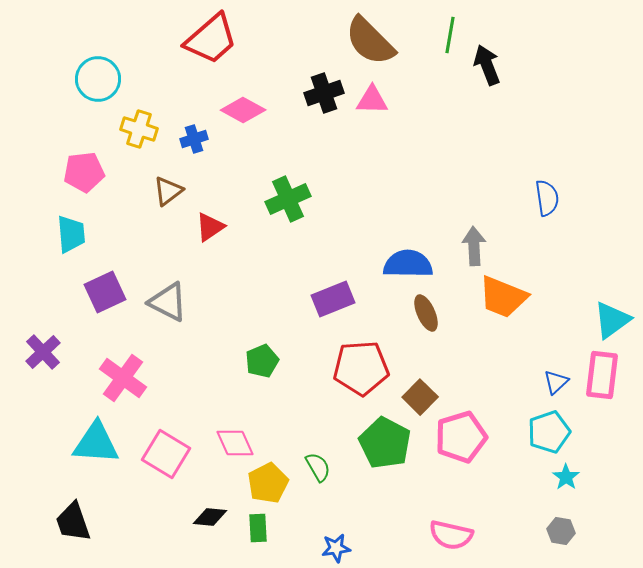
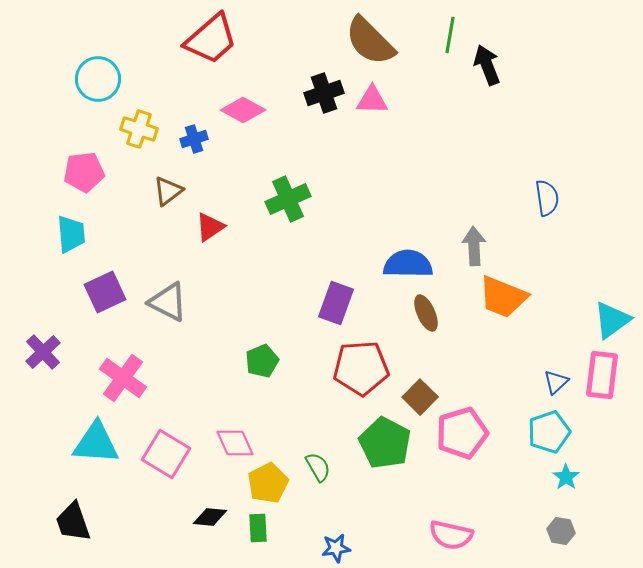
purple rectangle at (333, 299): moved 3 px right, 4 px down; rotated 48 degrees counterclockwise
pink pentagon at (461, 437): moved 1 px right, 4 px up
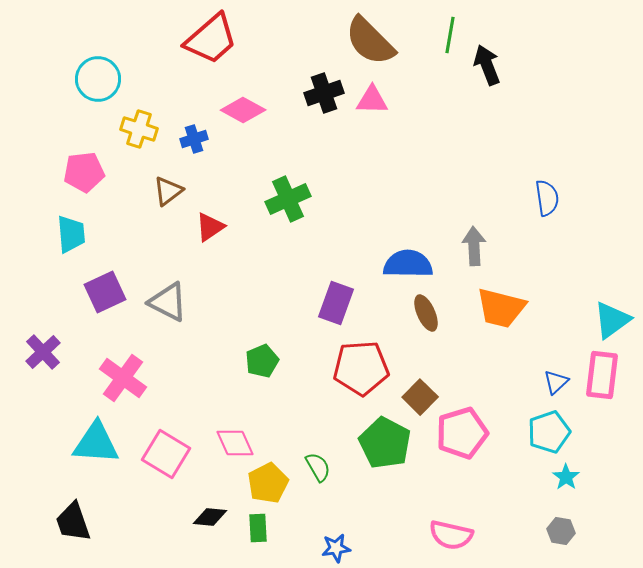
orange trapezoid at (503, 297): moved 2 px left, 11 px down; rotated 8 degrees counterclockwise
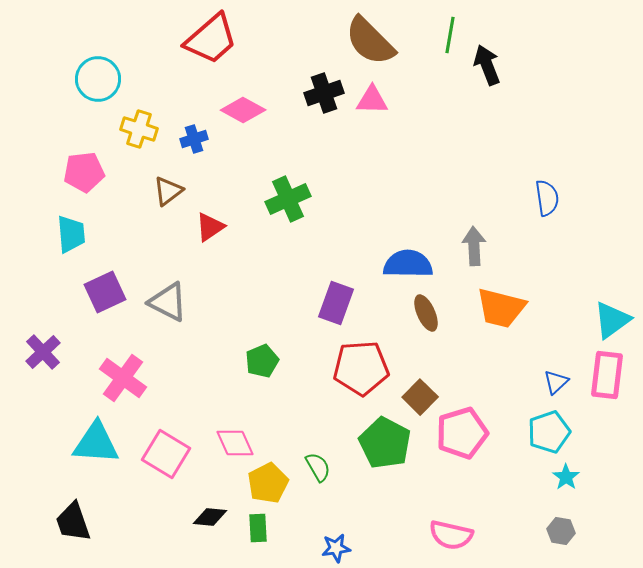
pink rectangle at (602, 375): moved 5 px right
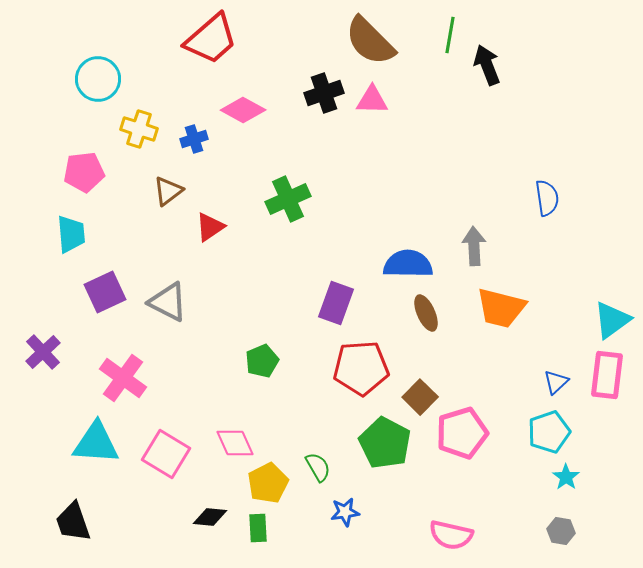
blue star at (336, 548): moved 9 px right, 36 px up
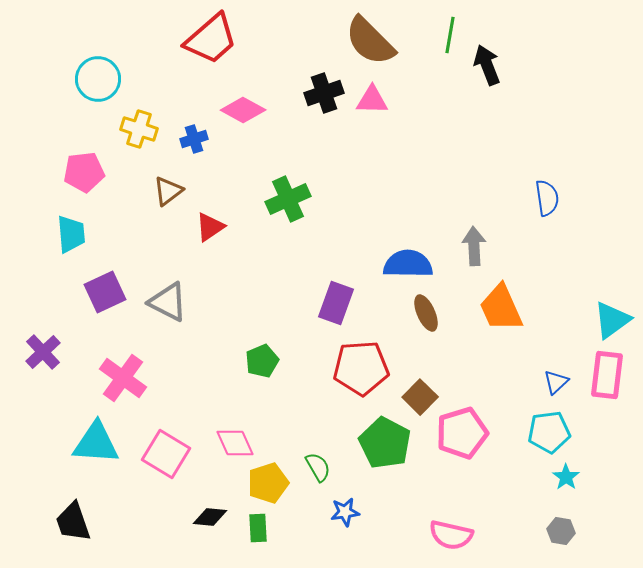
orange trapezoid at (501, 308): rotated 52 degrees clockwise
cyan pentagon at (549, 432): rotated 12 degrees clockwise
yellow pentagon at (268, 483): rotated 9 degrees clockwise
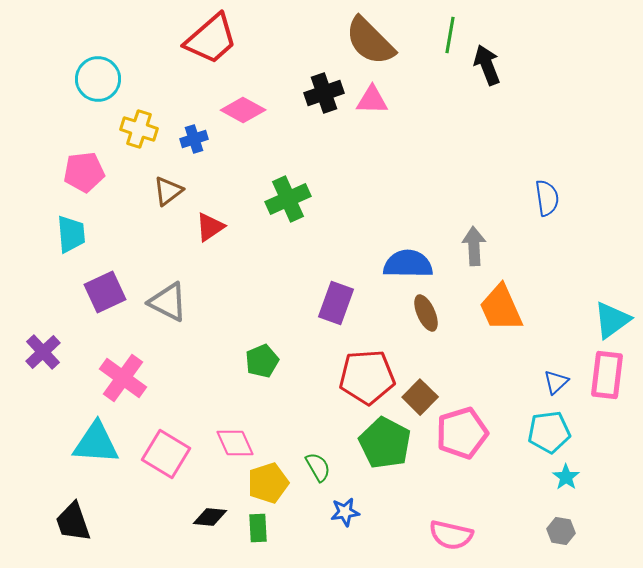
red pentagon at (361, 368): moved 6 px right, 9 px down
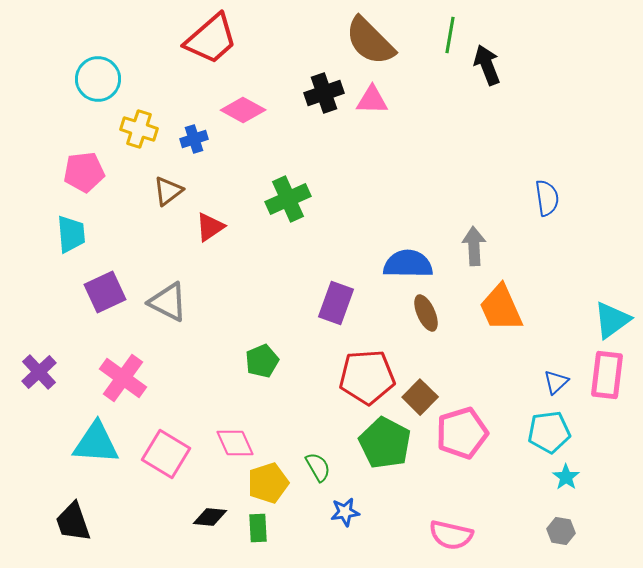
purple cross at (43, 352): moved 4 px left, 20 px down
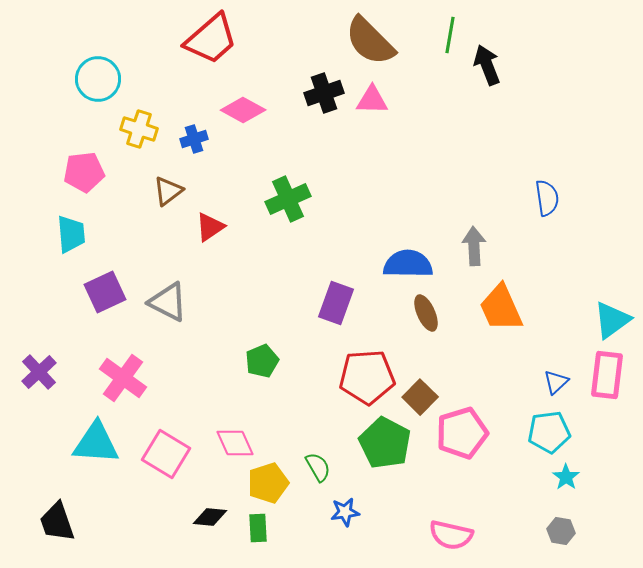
black trapezoid at (73, 522): moved 16 px left
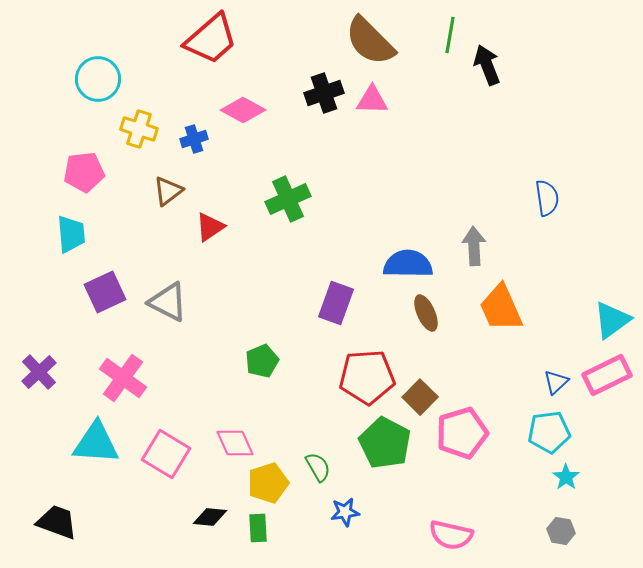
pink rectangle at (607, 375): rotated 57 degrees clockwise
black trapezoid at (57, 522): rotated 129 degrees clockwise
